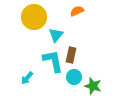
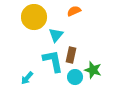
orange semicircle: moved 3 px left
cyan circle: moved 1 px right
green star: moved 16 px up
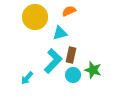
orange semicircle: moved 5 px left
yellow circle: moved 1 px right
cyan triangle: moved 4 px right, 2 px up; rotated 35 degrees clockwise
cyan L-shape: rotated 55 degrees clockwise
cyan circle: moved 2 px left, 2 px up
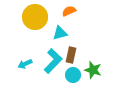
cyan arrow: moved 2 px left, 14 px up; rotated 24 degrees clockwise
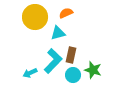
orange semicircle: moved 3 px left, 2 px down
cyan triangle: moved 2 px left
cyan arrow: moved 5 px right, 9 px down
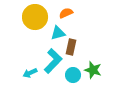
brown rectangle: moved 8 px up
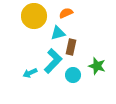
yellow circle: moved 1 px left, 1 px up
green star: moved 4 px right, 4 px up
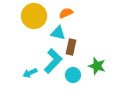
cyan triangle: rotated 28 degrees clockwise
